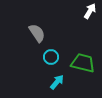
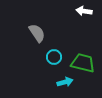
white arrow: moved 6 px left; rotated 112 degrees counterclockwise
cyan circle: moved 3 px right
cyan arrow: moved 8 px right; rotated 35 degrees clockwise
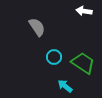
gray semicircle: moved 6 px up
green trapezoid: rotated 20 degrees clockwise
cyan arrow: moved 4 px down; rotated 126 degrees counterclockwise
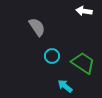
cyan circle: moved 2 px left, 1 px up
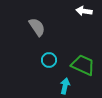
cyan circle: moved 3 px left, 4 px down
green trapezoid: moved 2 px down; rotated 10 degrees counterclockwise
cyan arrow: rotated 63 degrees clockwise
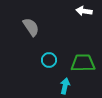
gray semicircle: moved 6 px left
green trapezoid: moved 2 px up; rotated 25 degrees counterclockwise
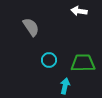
white arrow: moved 5 px left
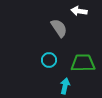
gray semicircle: moved 28 px right, 1 px down
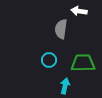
gray semicircle: moved 2 px right, 1 px down; rotated 138 degrees counterclockwise
